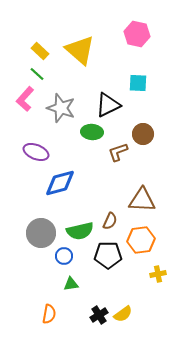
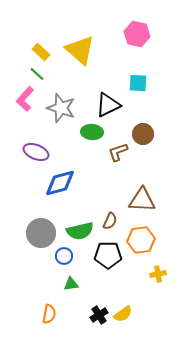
yellow rectangle: moved 1 px right, 1 px down
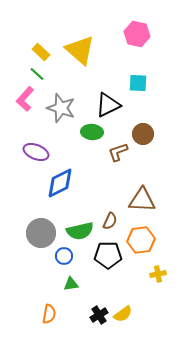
blue diamond: rotated 12 degrees counterclockwise
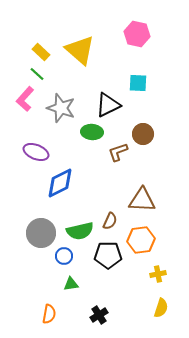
yellow semicircle: moved 38 px right, 6 px up; rotated 36 degrees counterclockwise
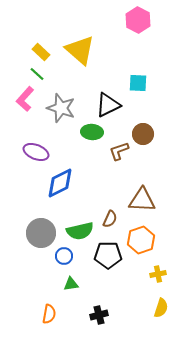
pink hexagon: moved 1 px right, 14 px up; rotated 15 degrees clockwise
brown L-shape: moved 1 px right, 1 px up
brown semicircle: moved 2 px up
orange hexagon: rotated 12 degrees counterclockwise
black cross: rotated 18 degrees clockwise
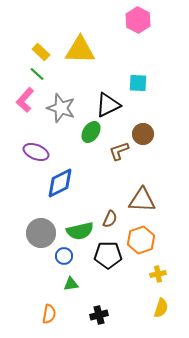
yellow triangle: rotated 40 degrees counterclockwise
pink L-shape: moved 1 px down
green ellipse: moved 1 px left; rotated 60 degrees counterclockwise
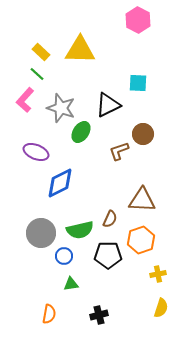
green ellipse: moved 10 px left
green semicircle: moved 1 px up
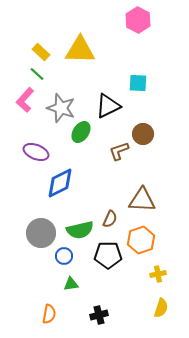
black triangle: moved 1 px down
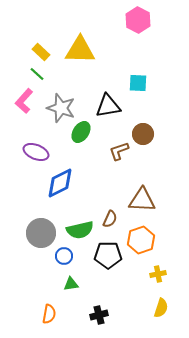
pink L-shape: moved 1 px left, 1 px down
black triangle: rotated 16 degrees clockwise
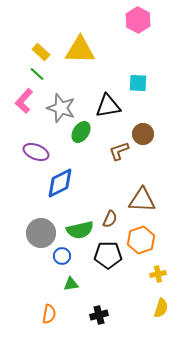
blue circle: moved 2 px left
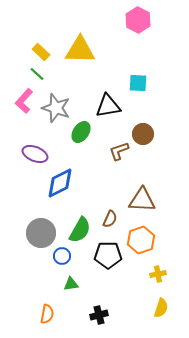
gray star: moved 5 px left
purple ellipse: moved 1 px left, 2 px down
green semicircle: rotated 48 degrees counterclockwise
orange semicircle: moved 2 px left
